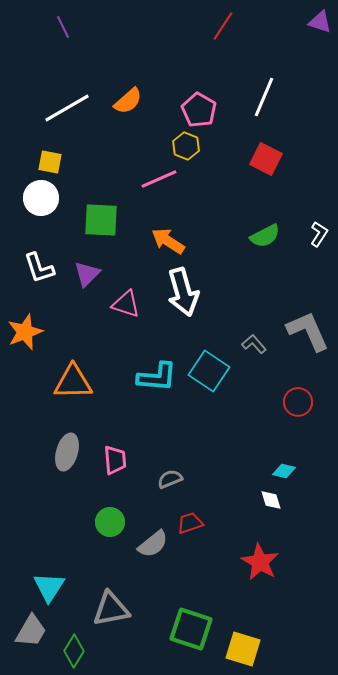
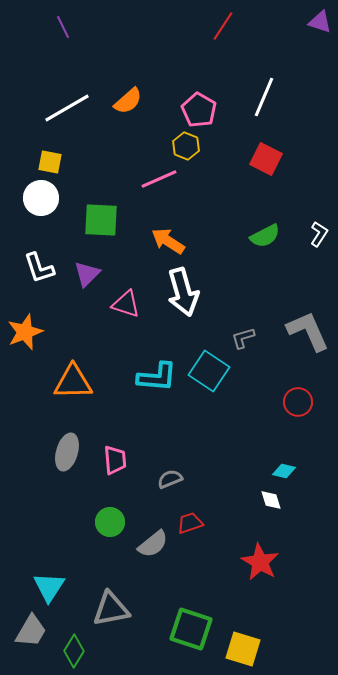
gray L-shape at (254, 344): moved 11 px left, 6 px up; rotated 65 degrees counterclockwise
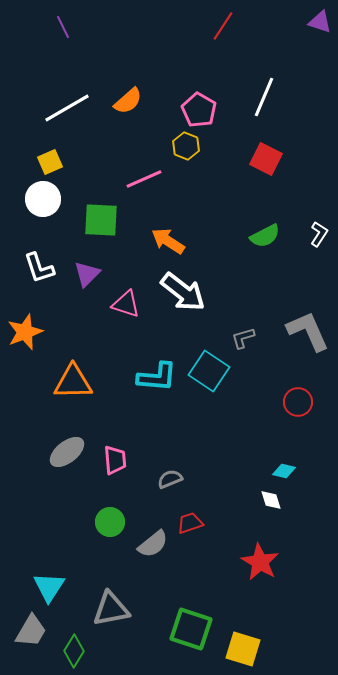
yellow square at (50, 162): rotated 35 degrees counterclockwise
pink line at (159, 179): moved 15 px left
white circle at (41, 198): moved 2 px right, 1 px down
white arrow at (183, 292): rotated 36 degrees counterclockwise
gray ellipse at (67, 452): rotated 36 degrees clockwise
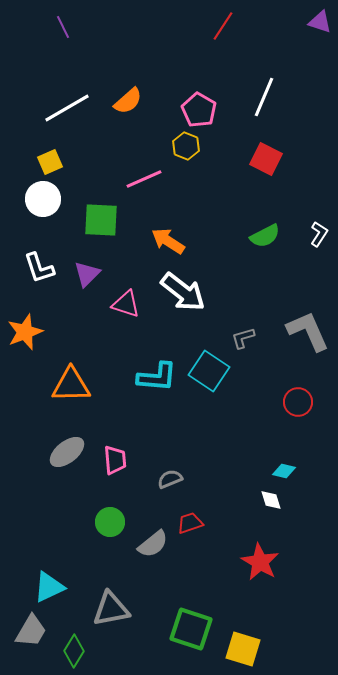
orange triangle at (73, 382): moved 2 px left, 3 px down
cyan triangle at (49, 587): rotated 32 degrees clockwise
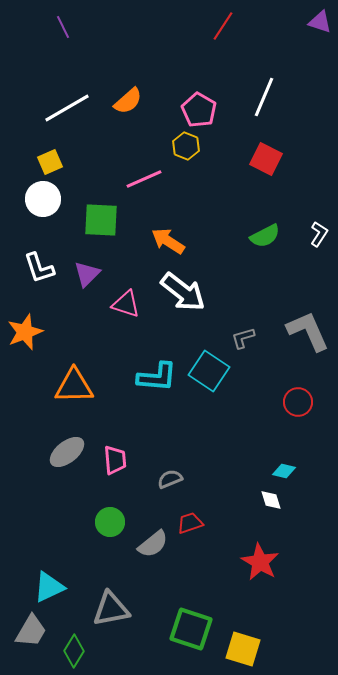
orange triangle at (71, 385): moved 3 px right, 1 px down
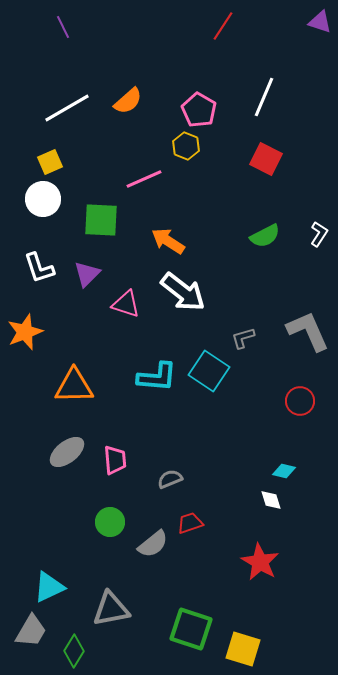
red circle at (298, 402): moved 2 px right, 1 px up
